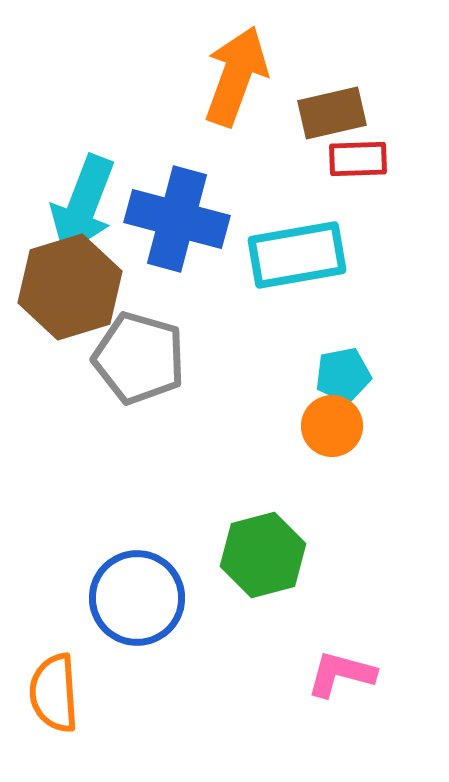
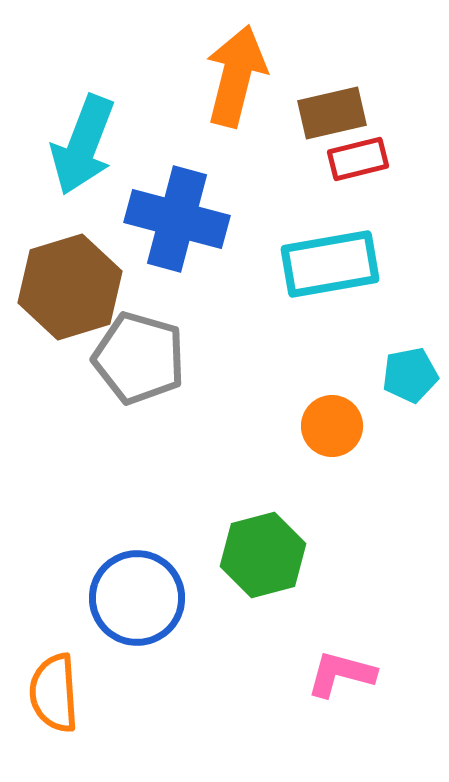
orange arrow: rotated 6 degrees counterclockwise
red rectangle: rotated 12 degrees counterclockwise
cyan arrow: moved 60 px up
cyan rectangle: moved 33 px right, 9 px down
cyan pentagon: moved 67 px right
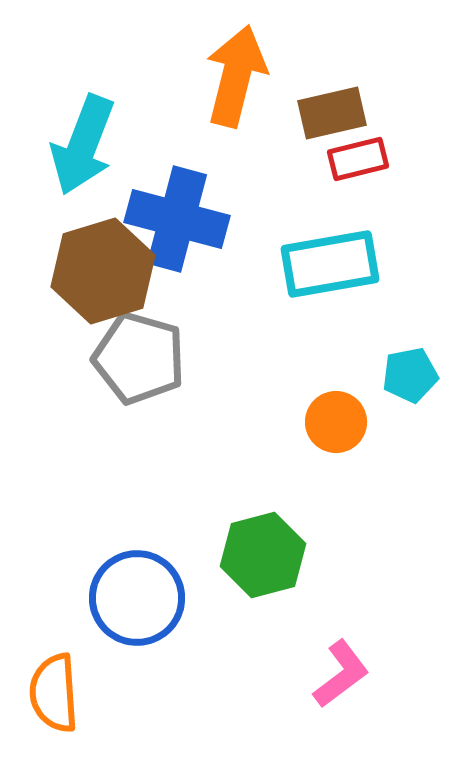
brown hexagon: moved 33 px right, 16 px up
orange circle: moved 4 px right, 4 px up
pink L-shape: rotated 128 degrees clockwise
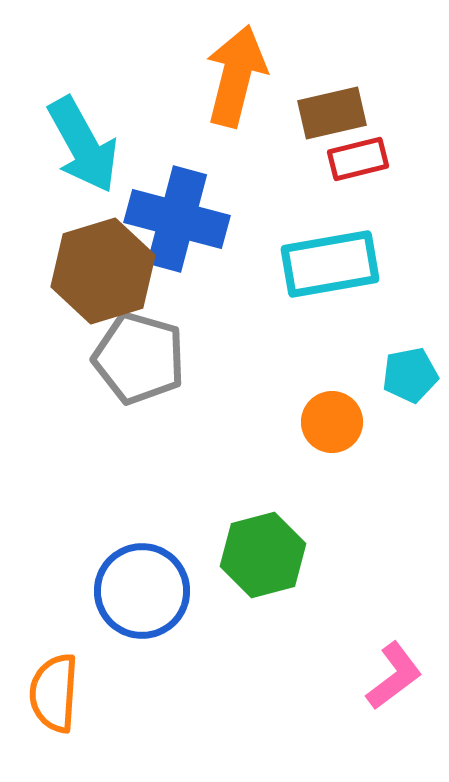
cyan arrow: rotated 50 degrees counterclockwise
orange circle: moved 4 px left
blue circle: moved 5 px right, 7 px up
pink L-shape: moved 53 px right, 2 px down
orange semicircle: rotated 8 degrees clockwise
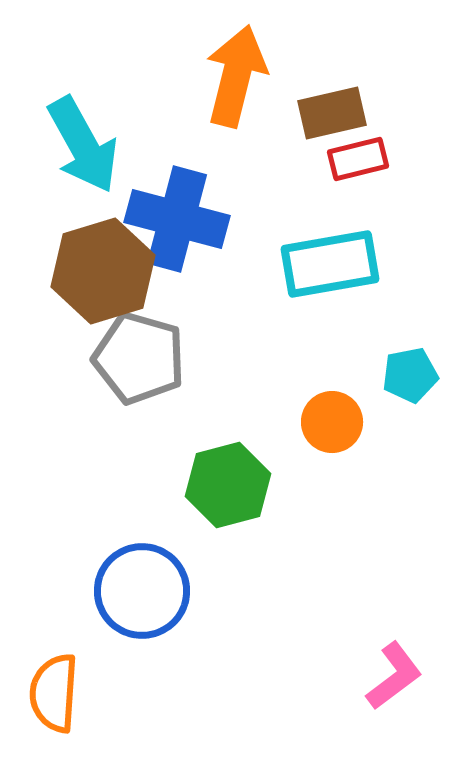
green hexagon: moved 35 px left, 70 px up
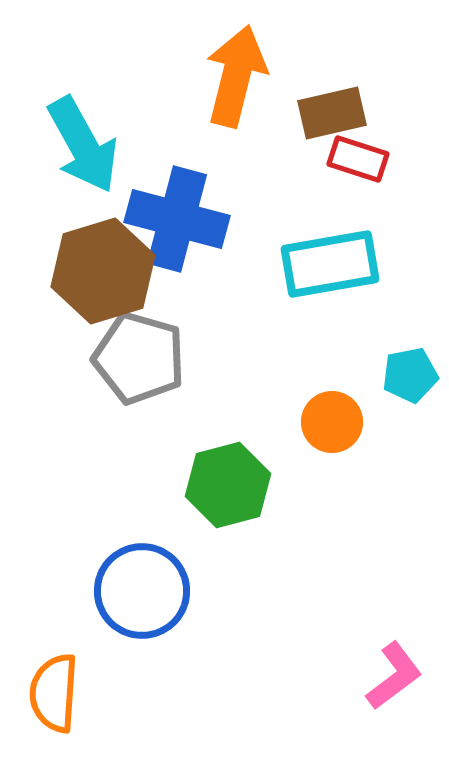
red rectangle: rotated 32 degrees clockwise
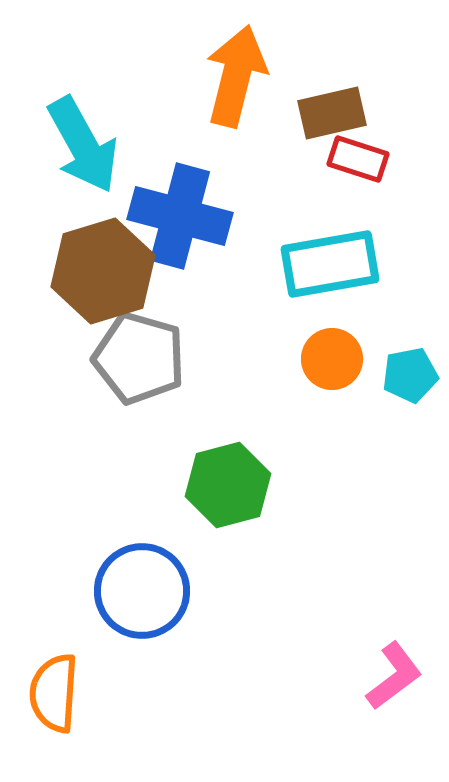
blue cross: moved 3 px right, 3 px up
orange circle: moved 63 px up
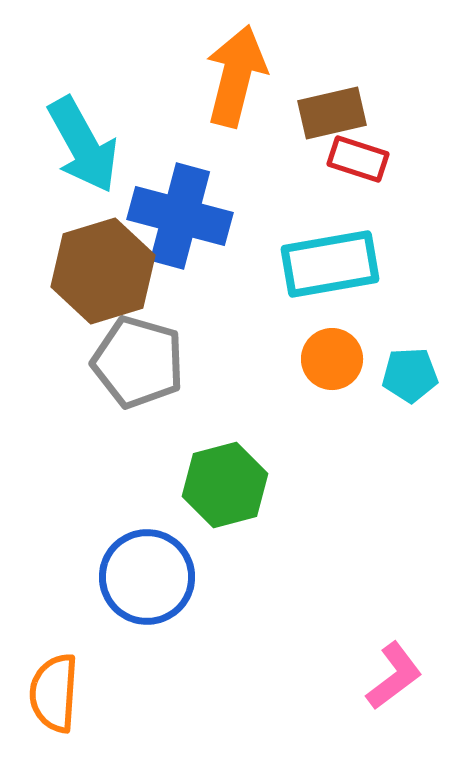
gray pentagon: moved 1 px left, 4 px down
cyan pentagon: rotated 8 degrees clockwise
green hexagon: moved 3 px left
blue circle: moved 5 px right, 14 px up
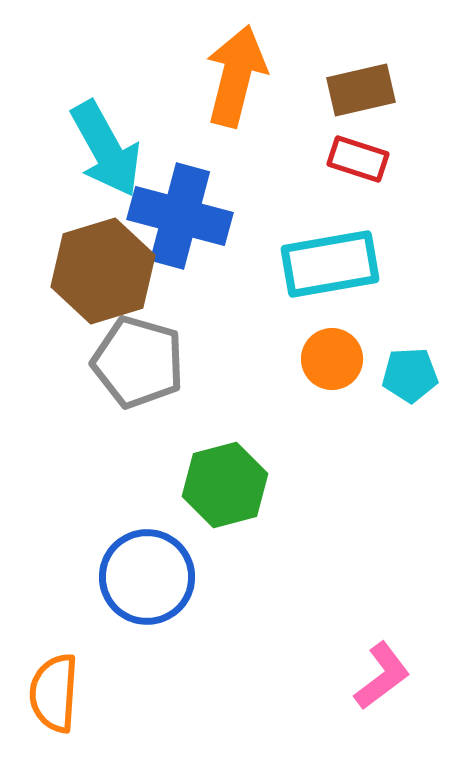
brown rectangle: moved 29 px right, 23 px up
cyan arrow: moved 23 px right, 4 px down
pink L-shape: moved 12 px left
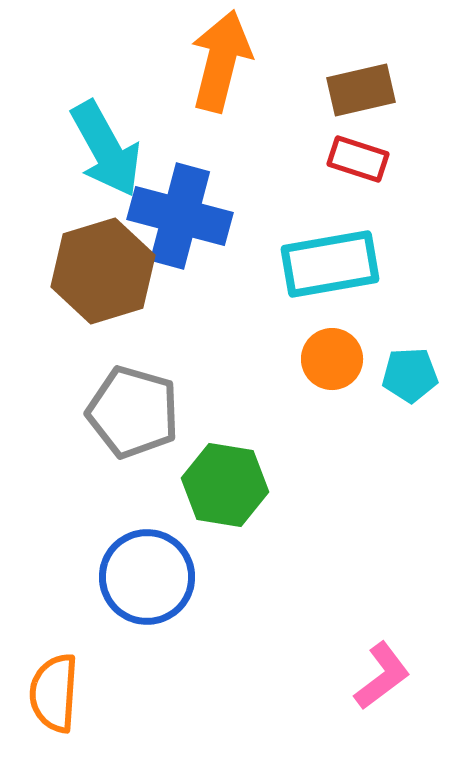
orange arrow: moved 15 px left, 15 px up
gray pentagon: moved 5 px left, 50 px down
green hexagon: rotated 24 degrees clockwise
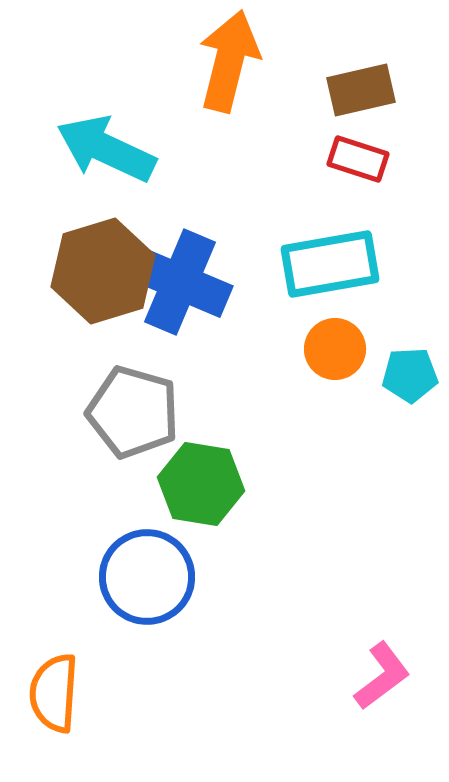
orange arrow: moved 8 px right
cyan arrow: rotated 144 degrees clockwise
blue cross: moved 66 px down; rotated 8 degrees clockwise
orange circle: moved 3 px right, 10 px up
green hexagon: moved 24 px left, 1 px up
